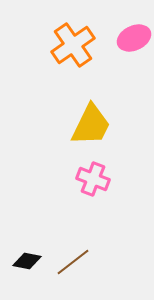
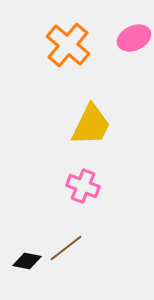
orange cross: moved 5 px left; rotated 15 degrees counterclockwise
pink cross: moved 10 px left, 7 px down
brown line: moved 7 px left, 14 px up
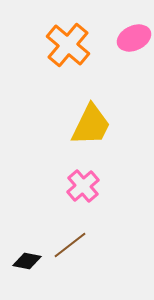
pink cross: rotated 28 degrees clockwise
brown line: moved 4 px right, 3 px up
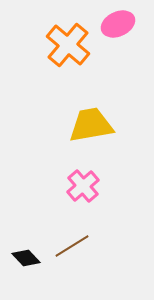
pink ellipse: moved 16 px left, 14 px up
yellow trapezoid: rotated 126 degrees counterclockwise
brown line: moved 2 px right, 1 px down; rotated 6 degrees clockwise
black diamond: moved 1 px left, 3 px up; rotated 36 degrees clockwise
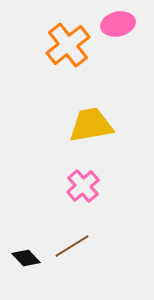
pink ellipse: rotated 12 degrees clockwise
orange cross: rotated 12 degrees clockwise
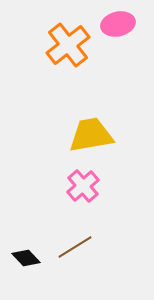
yellow trapezoid: moved 10 px down
brown line: moved 3 px right, 1 px down
